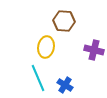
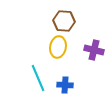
yellow ellipse: moved 12 px right
blue cross: rotated 28 degrees counterclockwise
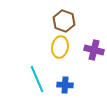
brown hexagon: rotated 15 degrees clockwise
yellow ellipse: moved 2 px right
cyan line: moved 1 px left, 1 px down
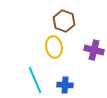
yellow ellipse: moved 6 px left; rotated 20 degrees counterclockwise
cyan line: moved 2 px left, 1 px down
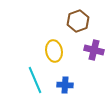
brown hexagon: moved 14 px right; rotated 20 degrees clockwise
yellow ellipse: moved 4 px down
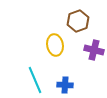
yellow ellipse: moved 1 px right, 6 px up
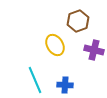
yellow ellipse: rotated 20 degrees counterclockwise
